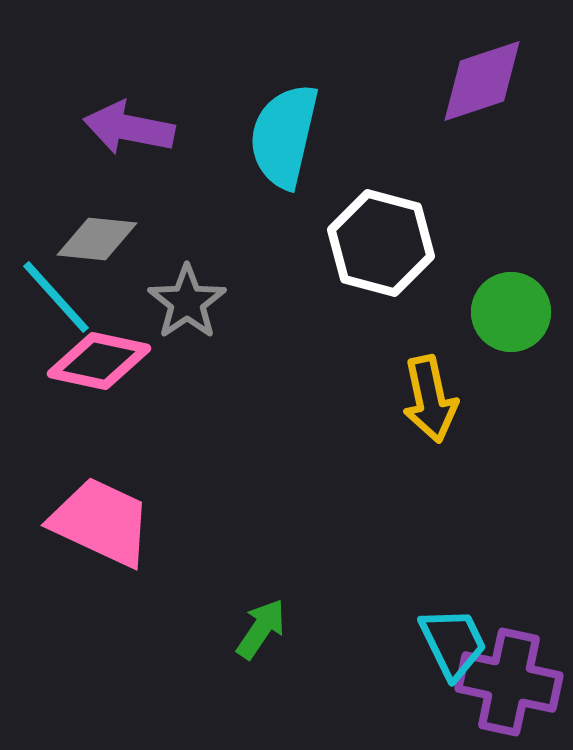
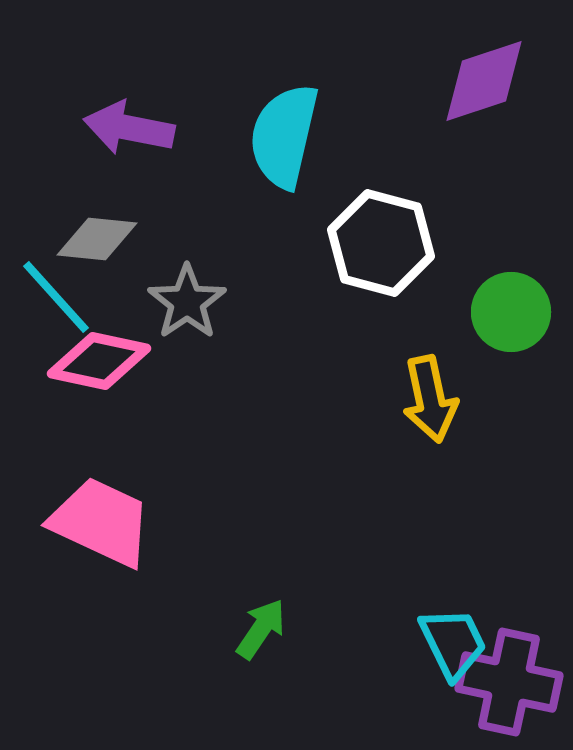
purple diamond: moved 2 px right
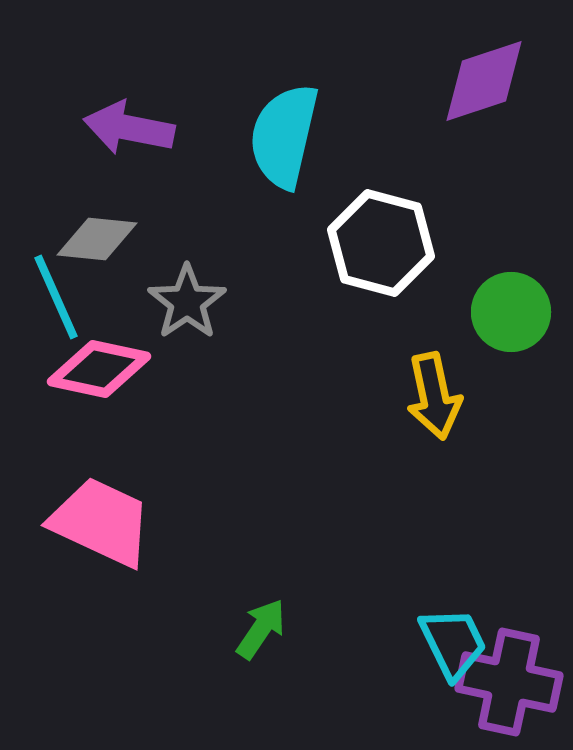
cyan line: rotated 18 degrees clockwise
pink diamond: moved 8 px down
yellow arrow: moved 4 px right, 3 px up
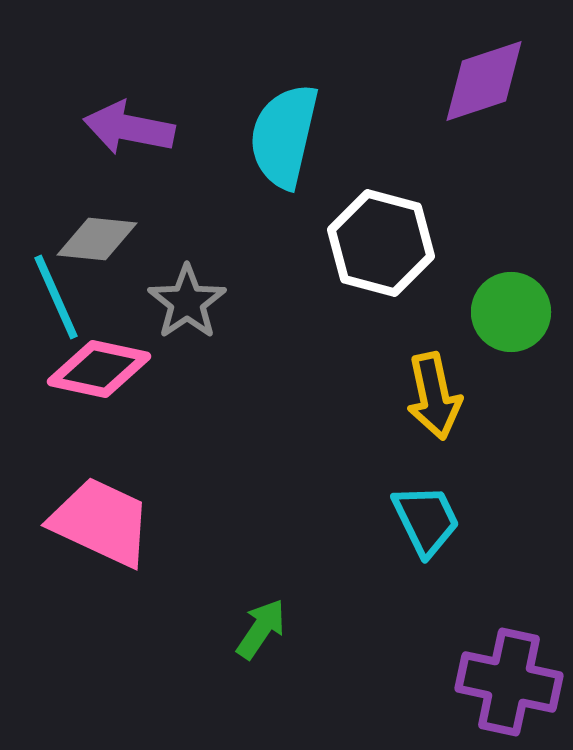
cyan trapezoid: moved 27 px left, 123 px up
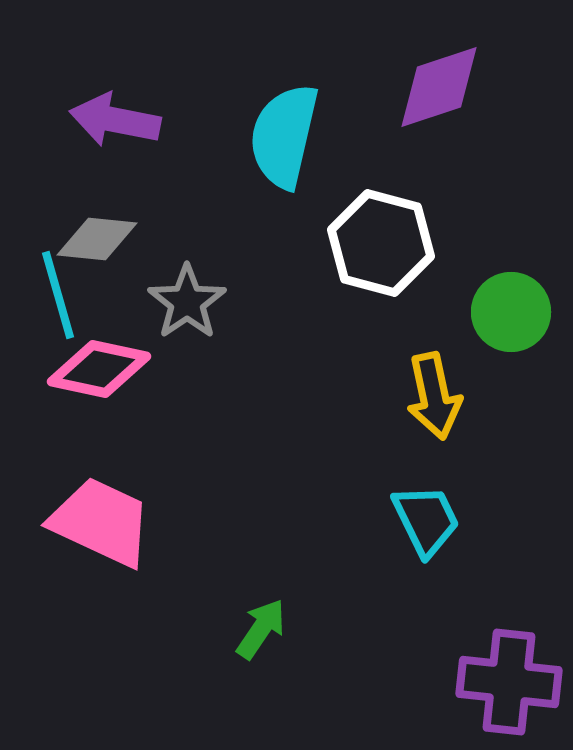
purple diamond: moved 45 px left, 6 px down
purple arrow: moved 14 px left, 8 px up
cyan line: moved 2 px right, 2 px up; rotated 8 degrees clockwise
purple cross: rotated 6 degrees counterclockwise
